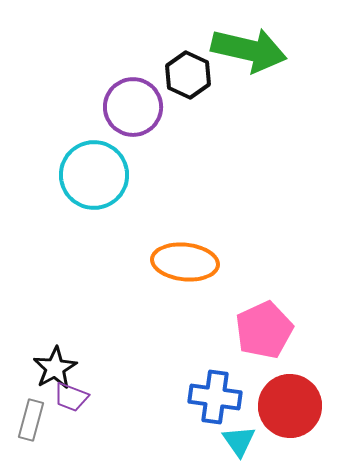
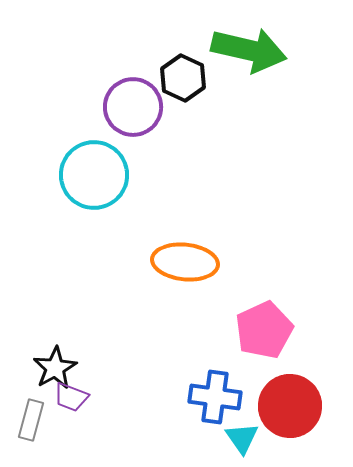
black hexagon: moved 5 px left, 3 px down
cyan triangle: moved 3 px right, 3 px up
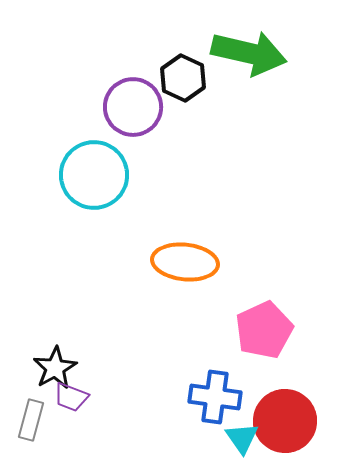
green arrow: moved 3 px down
red circle: moved 5 px left, 15 px down
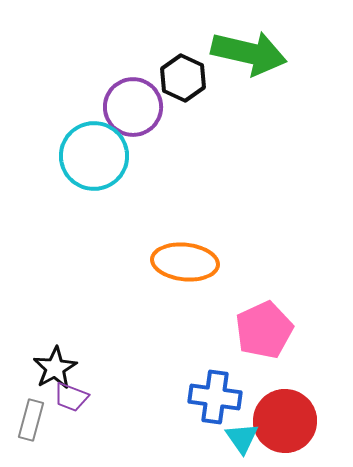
cyan circle: moved 19 px up
